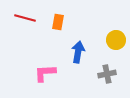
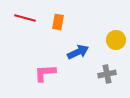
blue arrow: rotated 55 degrees clockwise
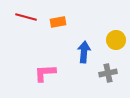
red line: moved 1 px right, 1 px up
orange rectangle: rotated 70 degrees clockwise
blue arrow: moved 6 px right; rotated 60 degrees counterclockwise
gray cross: moved 1 px right, 1 px up
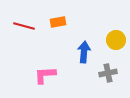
red line: moved 2 px left, 9 px down
pink L-shape: moved 2 px down
